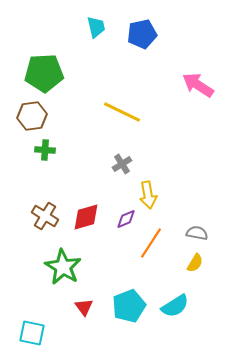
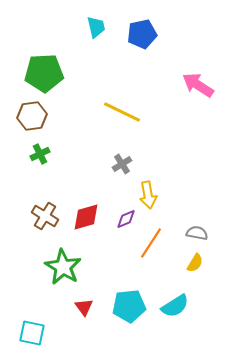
green cross: moved 5 px left, 4 px down; rotated 30 degrees counterclockwise
cyan pentagon: rotated 16 degrees clockwise
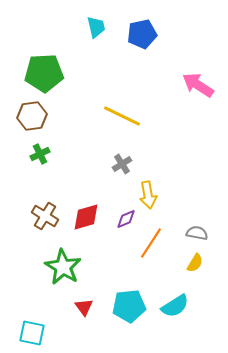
yellow line: moved 4 px down
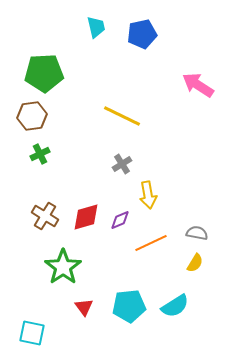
purple diamond: moved 6 px left, 1 px down
orange line: rotated 32 degrees clockwise
green star: rotated 6 degrees clockwise
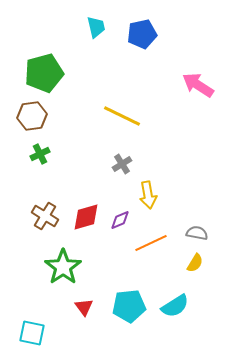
green pentagon: rotated 12 degrees counterclockwise
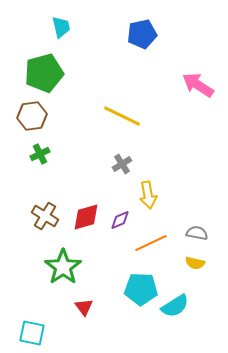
cyan trapezoid: moved 35 px left
yellow semicircle: rotated 72 degrees clockwise
cyan pentagon: moved 12 px right, 17 px up; rotated 8 degrees clockwise
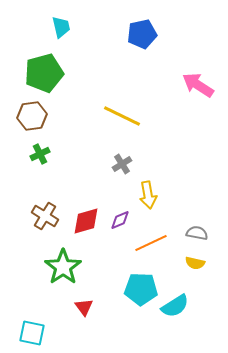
red diamond: moved 4 px down
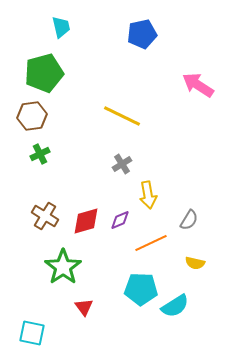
gray semicircle: moved 8 px left, 13 px up; rotated 110 degrees clockwise
